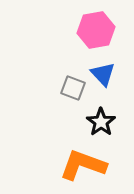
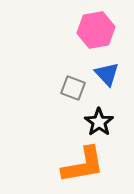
blue triangle: moved 4 px right
black star: moved 2 px left
orange L-shape: rotated 150 degrees clockwise
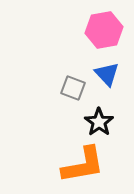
pink hexagon: moved 8 px right
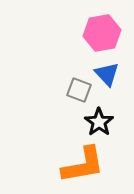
pink hexagon: moved 2 px left, 3 px down
gray square: moved 6 px right, 2 px down
